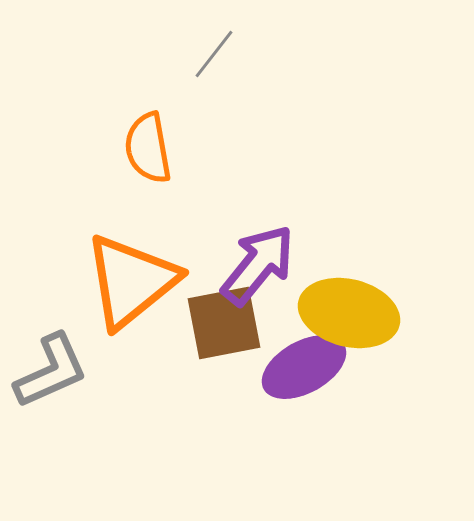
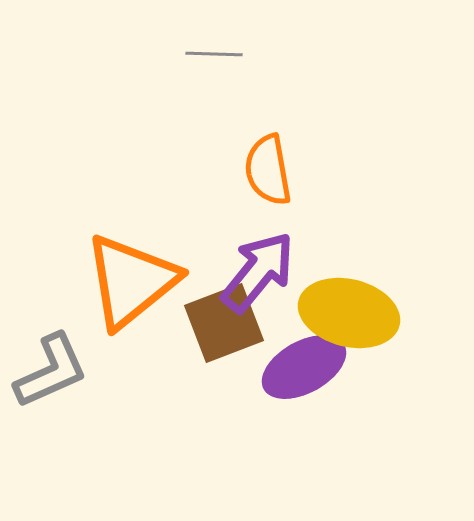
gray line: rotated 54 degrees clockwise
orange semicircle: moved 120 px right, 22 px down
purple arrow: moved 7 px down
brown square: rotated 10 degrees counterclockwise
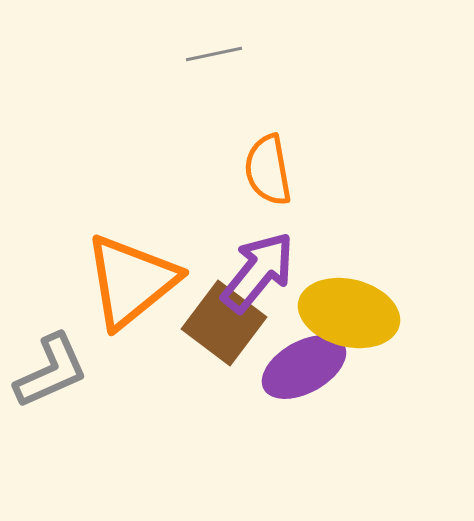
gray line: rotated 14 degrees counterclockwise
brown square: rotated 32 degrees counterclockwise
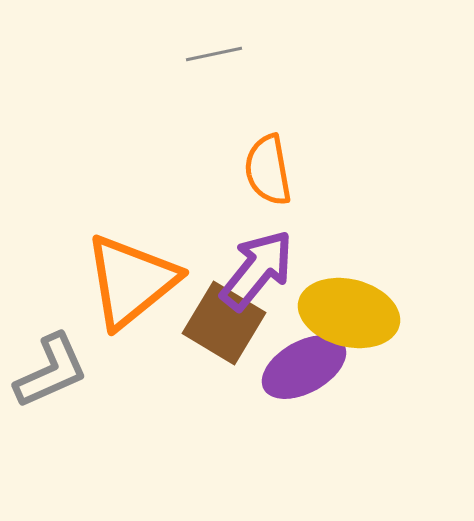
purple arrow: moved 1 px left, 2 px up
brown square: rotated 6 degrees counterclockwise
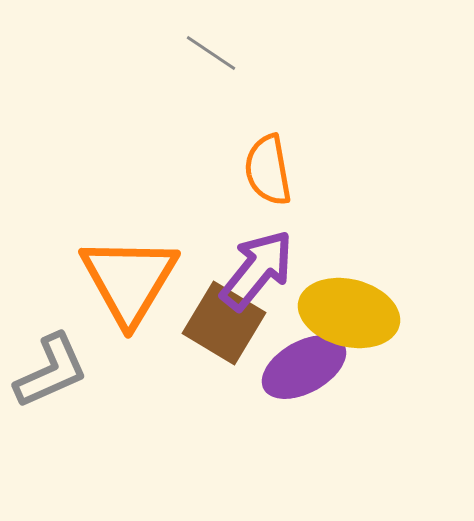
gray line: moved 3 px left, 1 px up; rotated 46 degrees clockwise
orange triangle: moved 2 px left, 1 px up; rotated 20 degrees counterclockwise
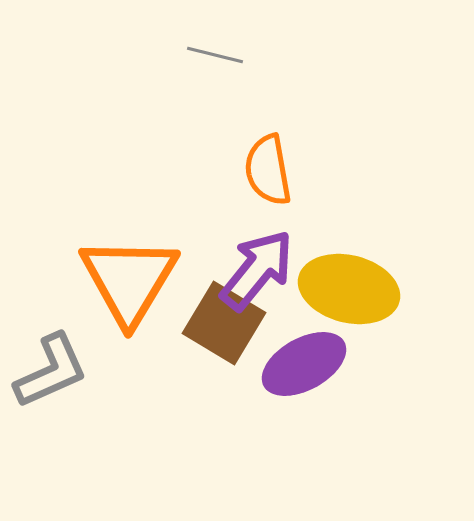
gray line: moved 4 px right, 2 px down; rotated 20 degrees counterclockwise
yellow ellipse: moved 24 px up
purple ellipse: moved 3 px up
